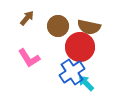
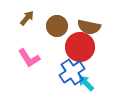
brown circle: moved 1 px left
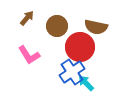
brown semicircle: moved 7 px right
pink L-shape: moved 3 px up
